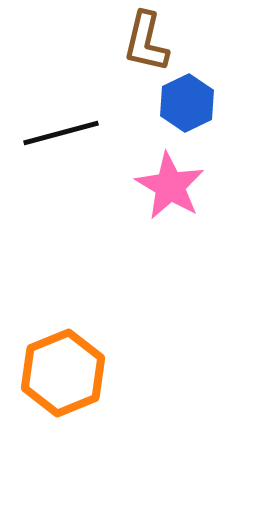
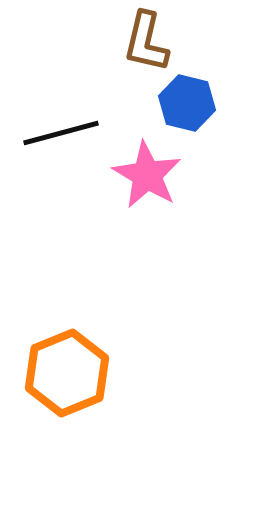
blue hexagon: rotated 20 degrees counterclockwise
pink star: moved 23 px left, 11 px up
orange hexagon: moved 4 px right
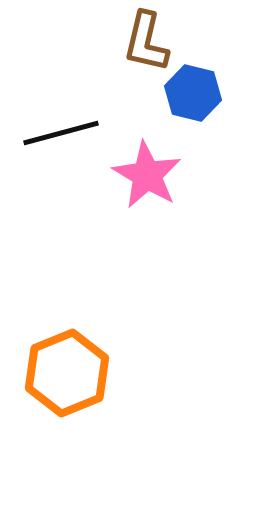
blue hexagon: moved 6 px right, 10 px up
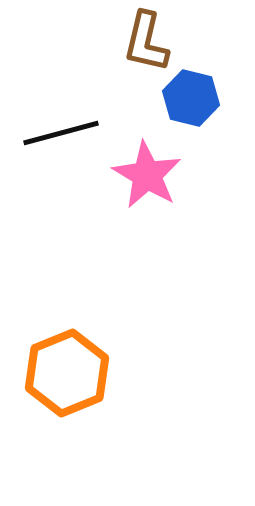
blue hexagon: moved 2 px left, 5 px down
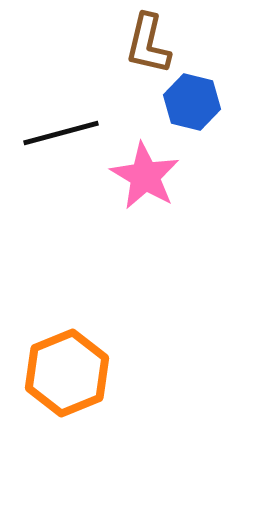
brown L-shape: moved 2 px right, 2 px down
blue hexagon: moved 1 px right, 4 px down
pink star: moved 2 px left, 1 px down
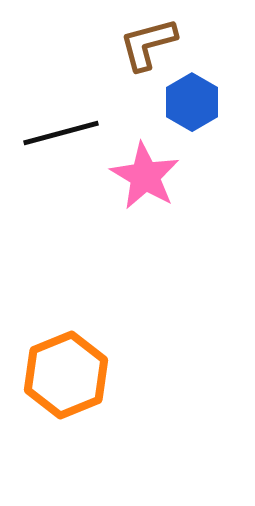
brown L-shape: rotated 62 degrees clockwise
blue hexagon: rotated 16 degrees clockwise
orange hexagon: moved 1 px left, 2 px down
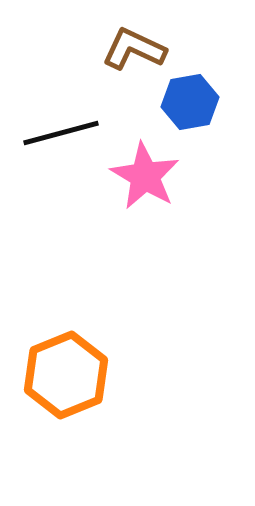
brown L-shape: moved 14 px left, 5 px down; rotated 40 degrees clockwise
blue hexagon: moved 2 px left; rotated 20 degrees clockwise
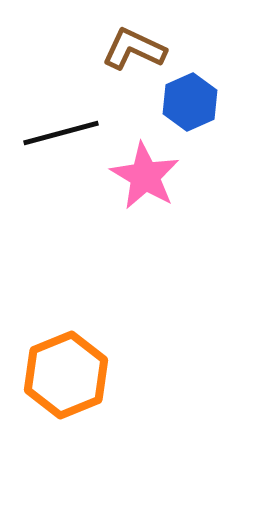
blue hexagon: rotated 14 degrees counterclockwise
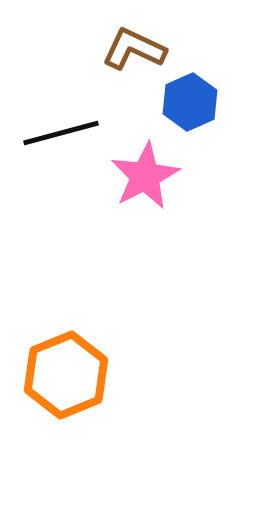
pink star: rotated 14 degrees clockwise
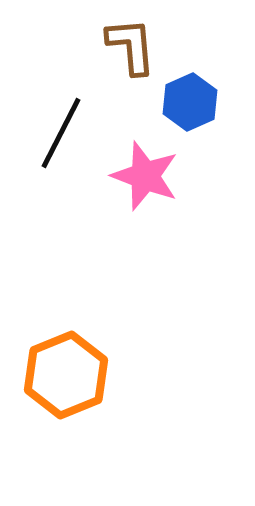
brown L-shape: moved 3 px left, 3 px up; rotated 60 degrees clockwise
black line: rotated 48 degrees counterclockwise
pink star: rotated 24 degrees counterclockwise
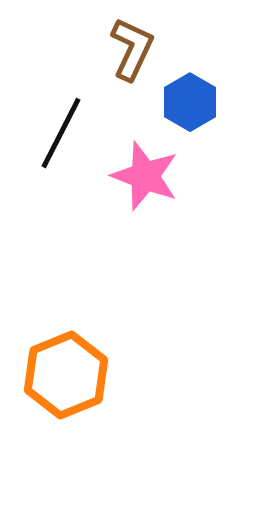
brown L-shape: moved 1 px right, 3 px down; rotated 30 degrees clockwise
blue hexagon: rotated 6 degrees counterclockwise
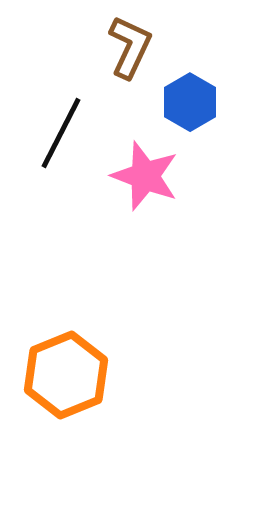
brown L-shape: moved 2 px left, 2 px up
